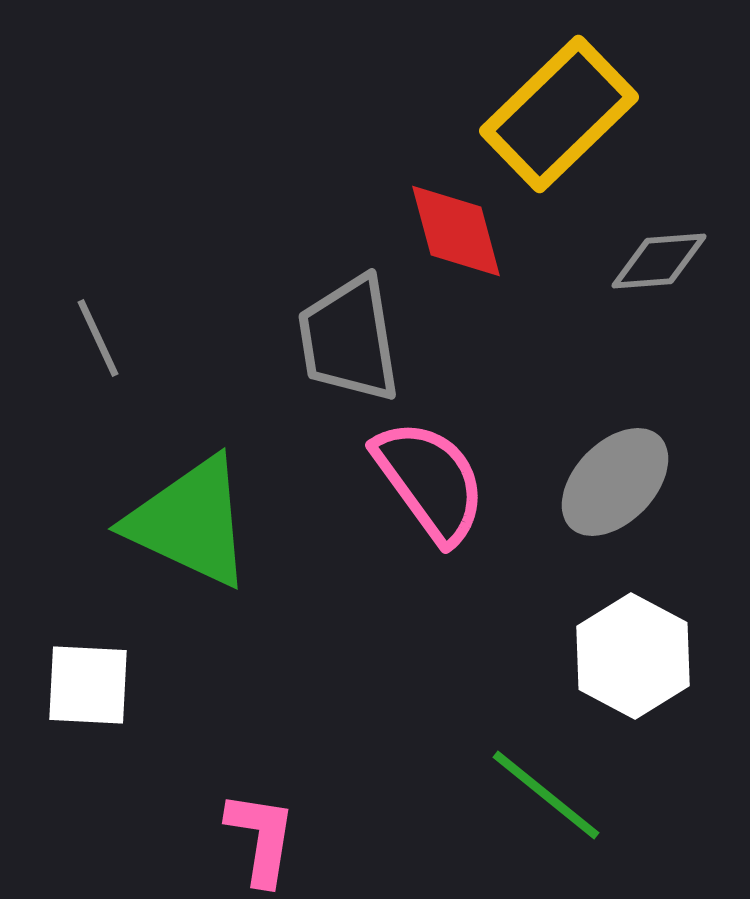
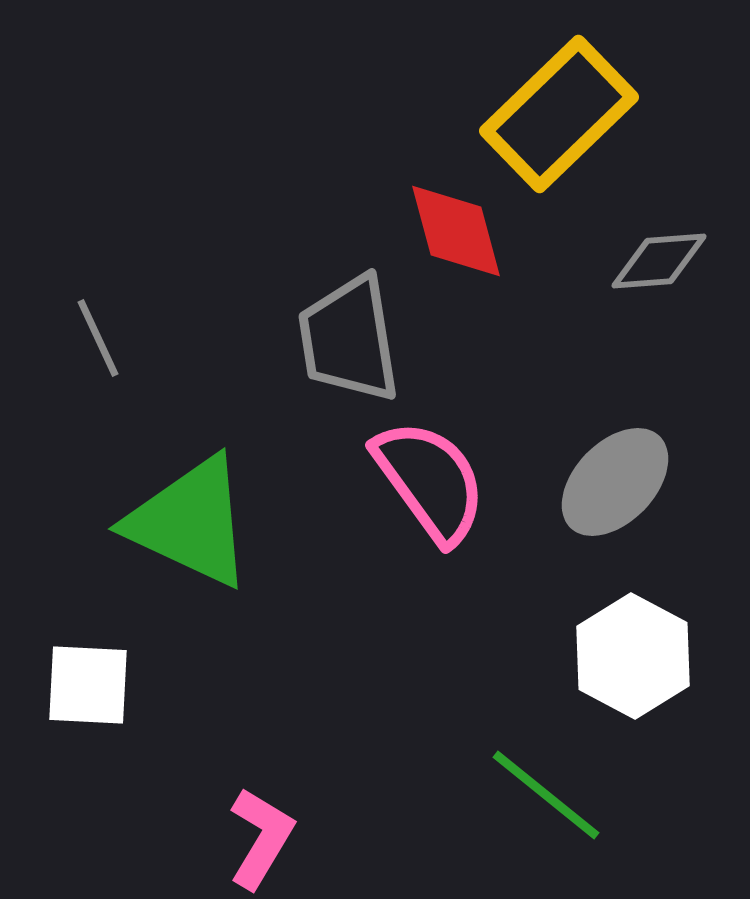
pink L-shape: rotated 22 degrees clockwise
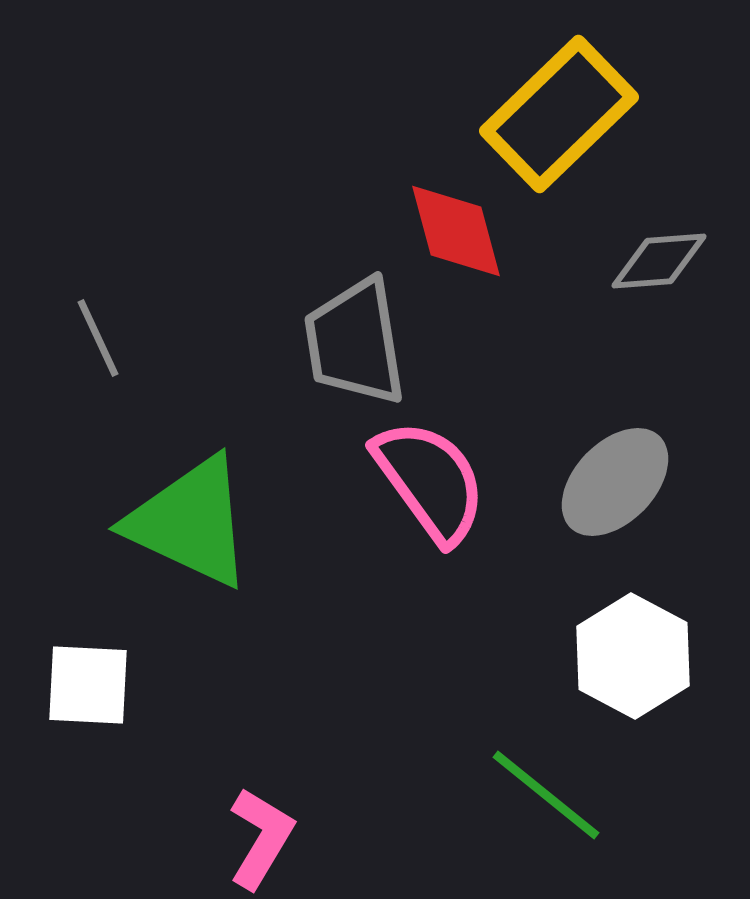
gray trapezoid: moved 6 px right, 3 px down
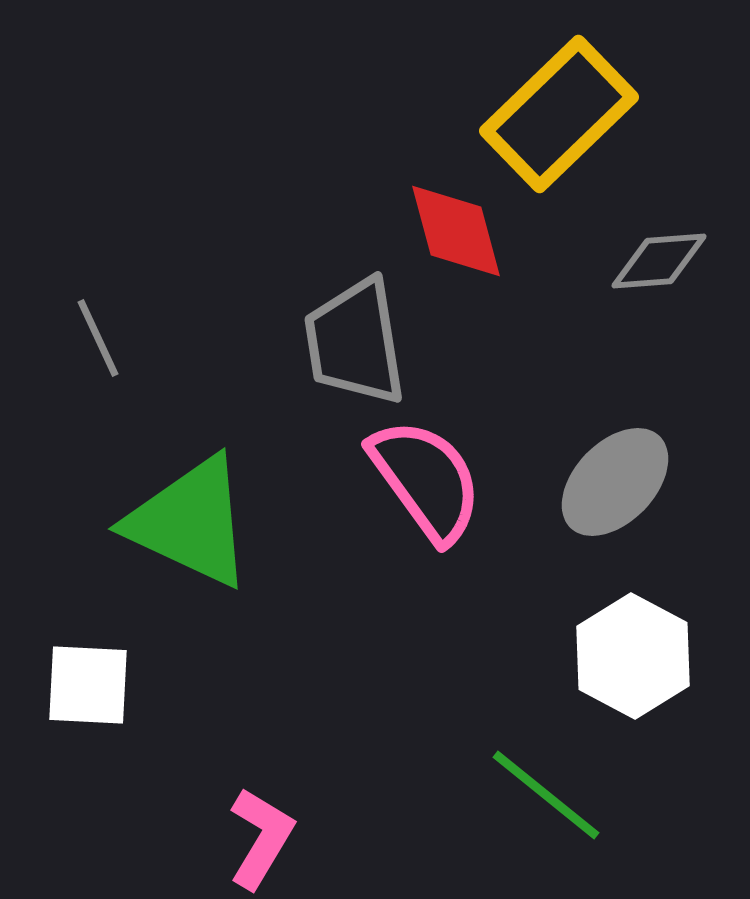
pink semicircle: moved 4 px left, 1 px up
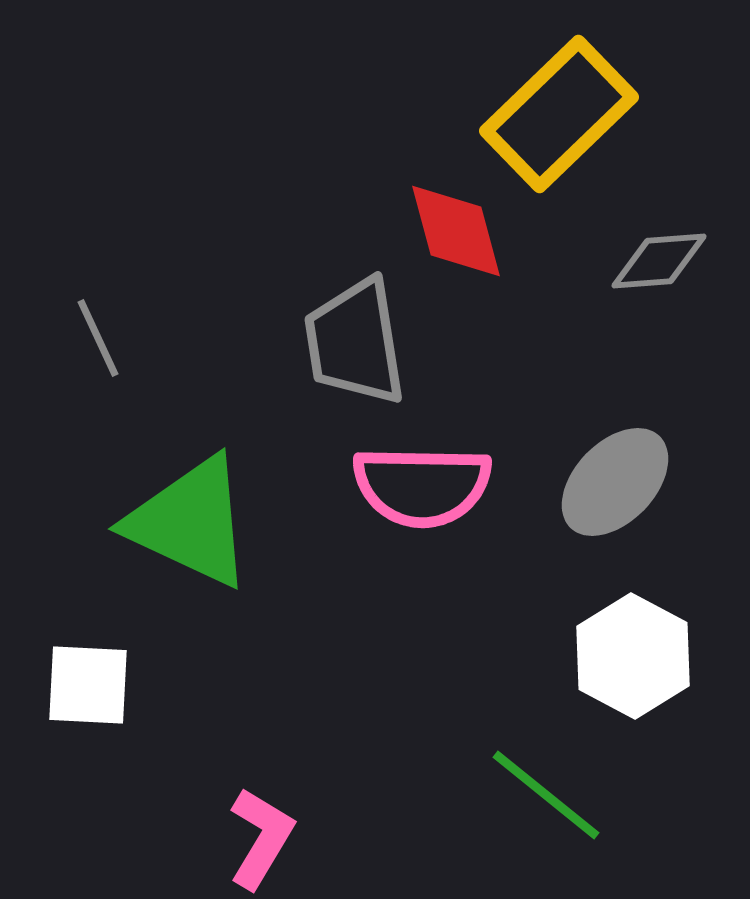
pink semicircle: moved 4 px left, 6 px down; rotated 127 degrees clockwise
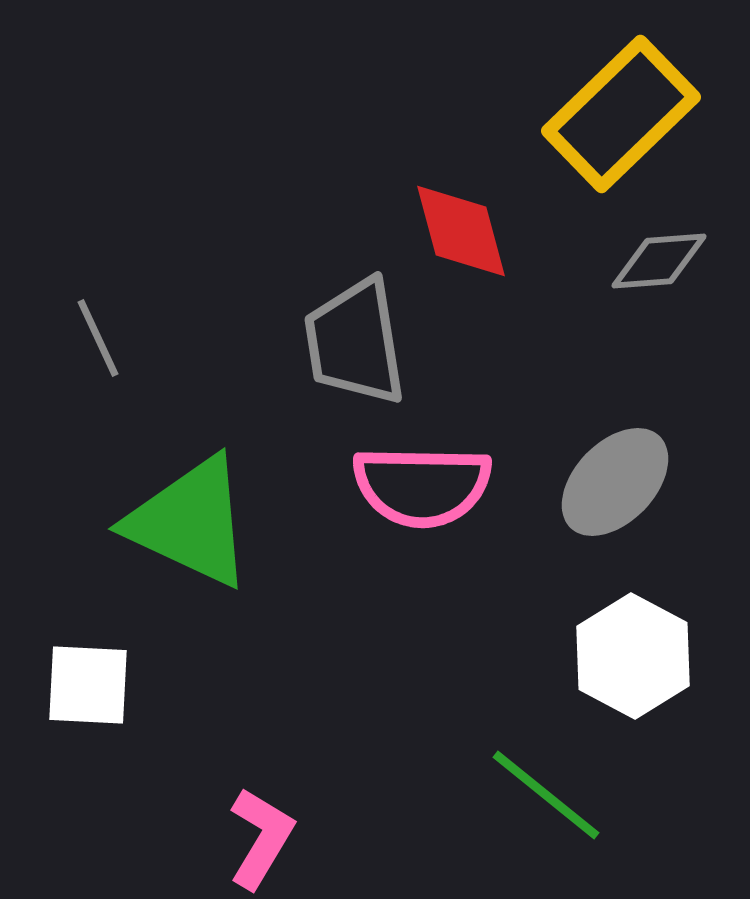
yellow rectangle: moved 62 px right
red diamond: moved 5 px right
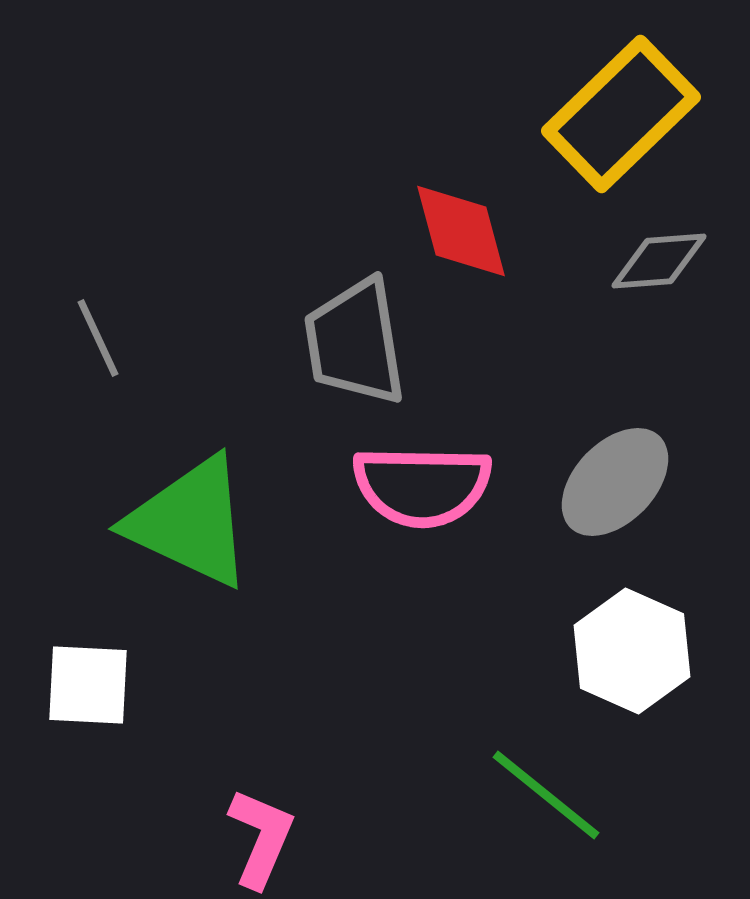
white hexagon: moved 1 px left, 5 px up; rotated 4 degrees counterclockwise
pink L-shape: rotated 8 degrees counterclockwise
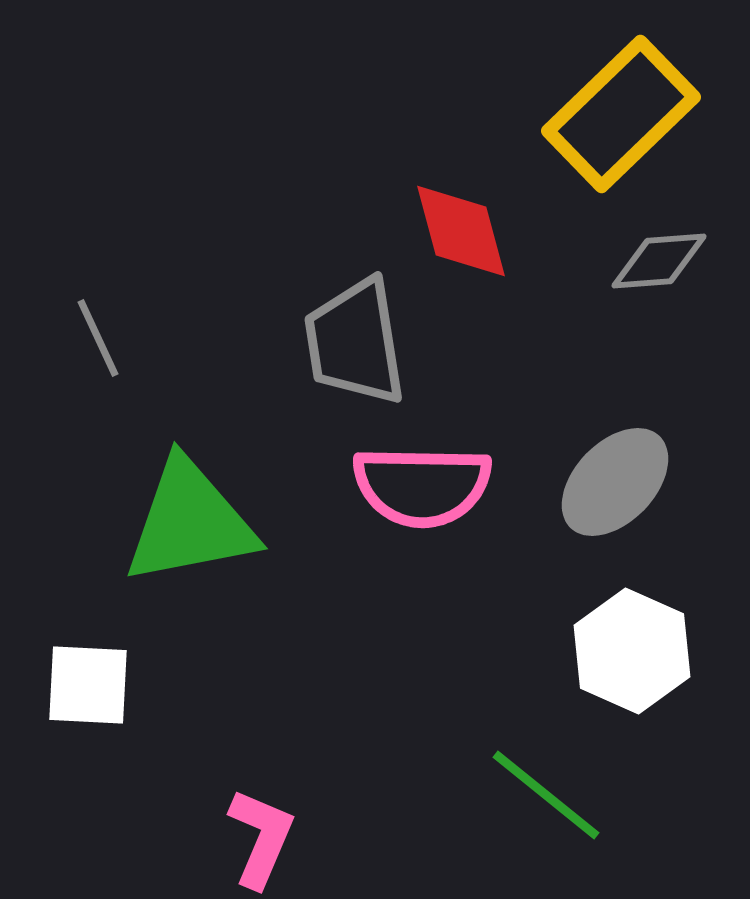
green triangle: rotated 36 degrees counterclockwise
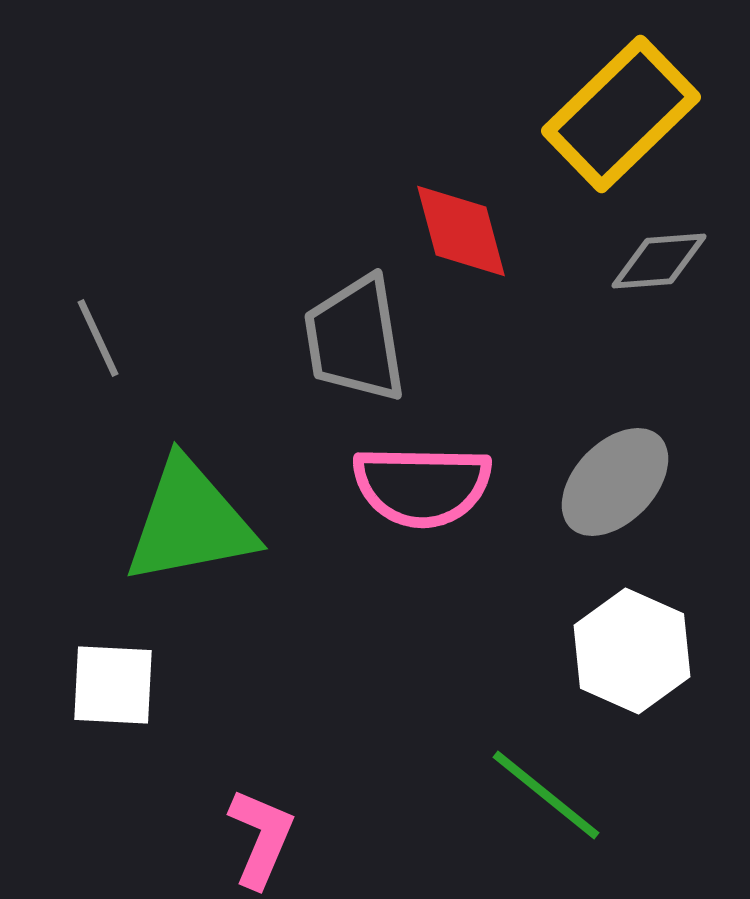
gray trapezoid: moved 3 px up
white square: moved 25 px right
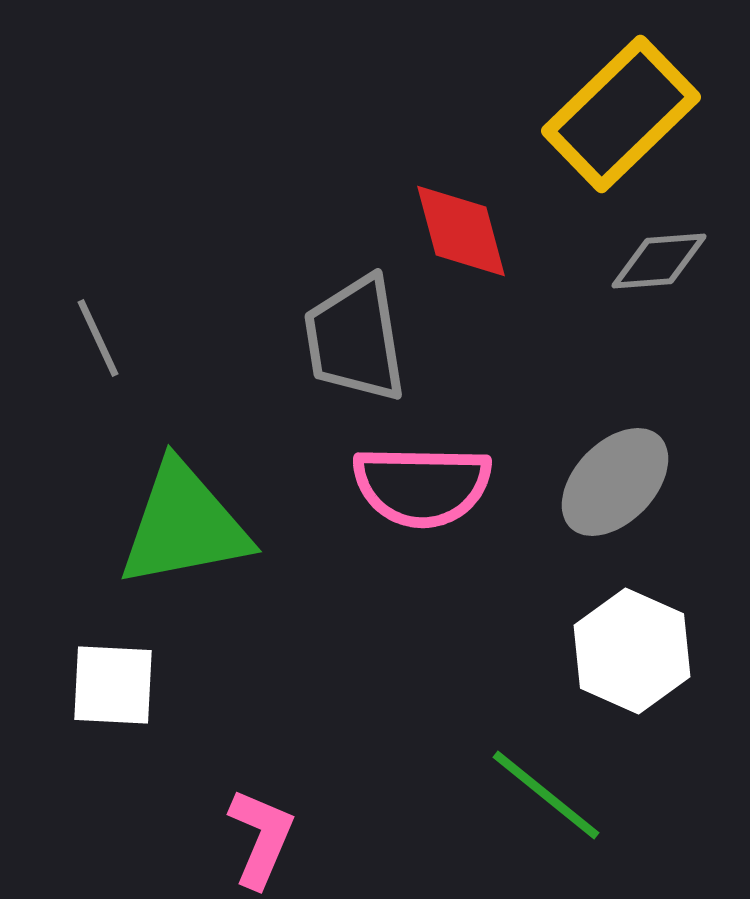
green triangle: moved 6 px left, 3 px down
